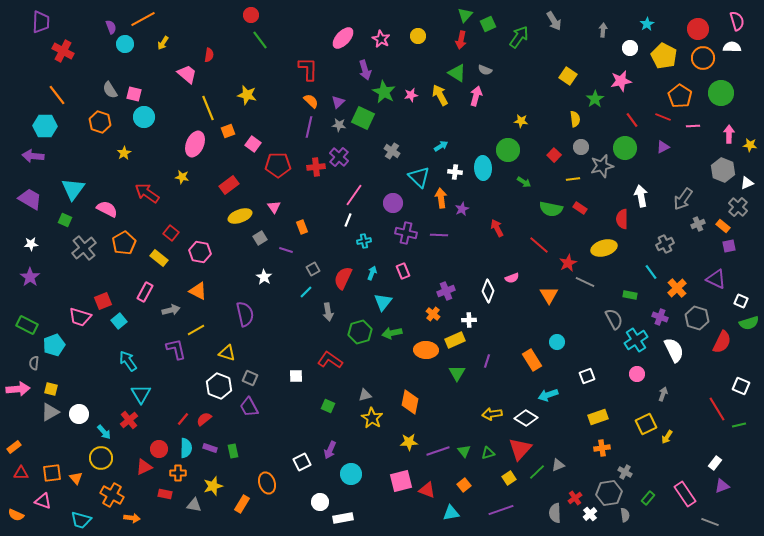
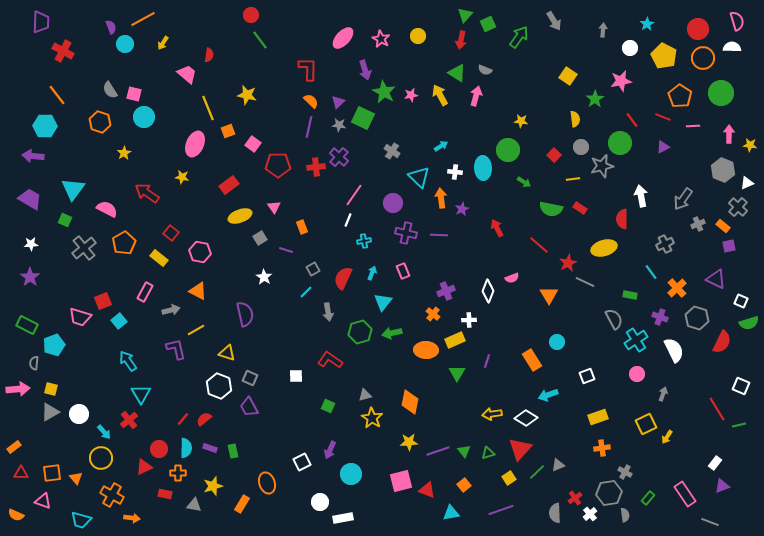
green circle at (625, 148): moved 5 px left, 5 px up
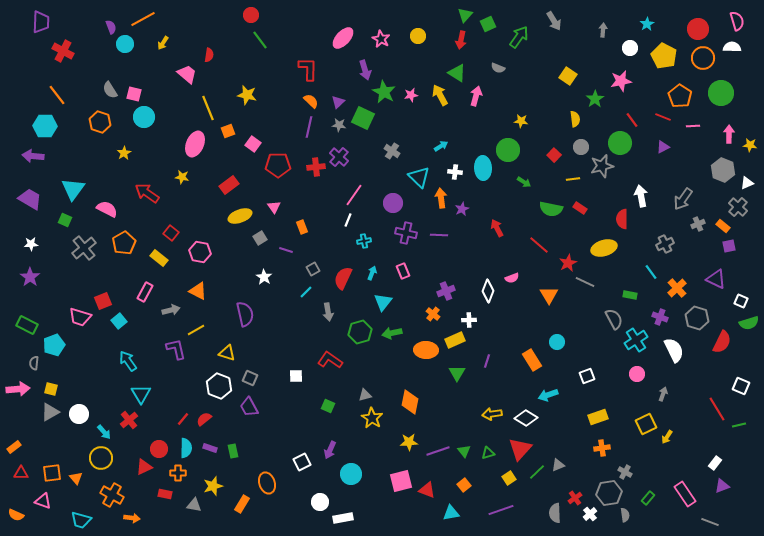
gray semicircle at (485, 70): moved 13 px right, 2 px up
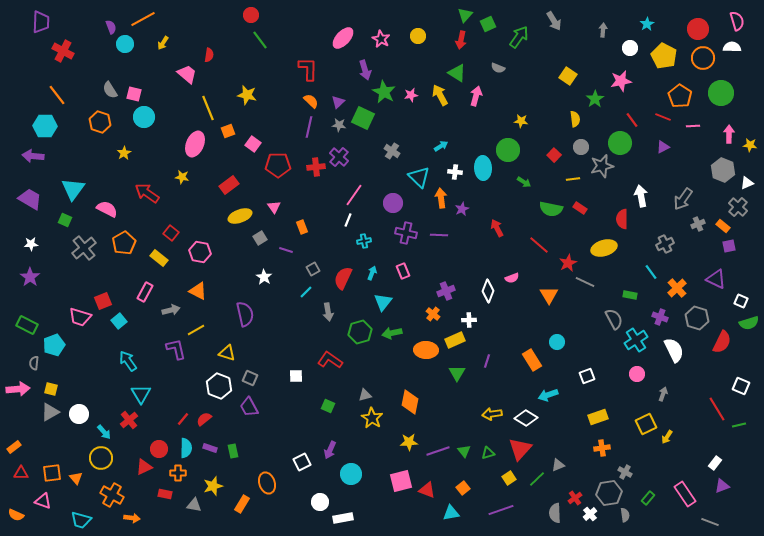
green line at (537, 472): moved 7 px down
orange square at (464, 485): moved 1 px left, 3 px down
